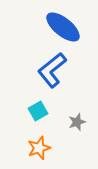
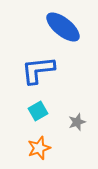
blue L-shape: moved 14 px left; rotated 33 degrees clockwise
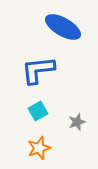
blue ellipse: rotated 9 degrees counterclockwise
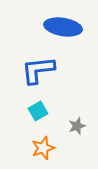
blue ellipse: rotated 21 degrees counterclockwise
gray star: moved 4 px down
orange star: moved 4 px right
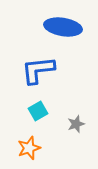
gray star: moved 1 px left, 2 px up
orange star: moved 14 px left
